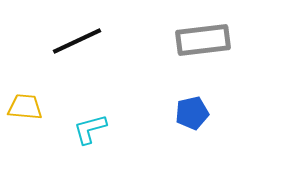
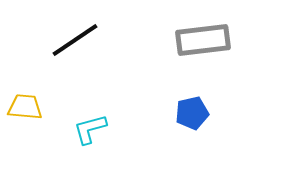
black line: moved 2 px left, 1 px up; rotated 9 degrees counterclockwise
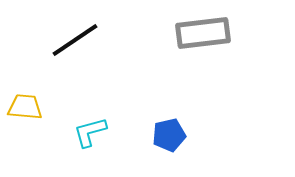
gray rectangle: moved 7 px up
blue pentagon: moved 23 px left, 22 px down
cyan L-shape: moved 3 px down
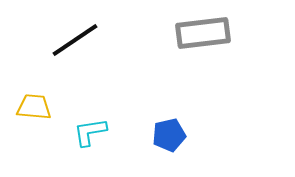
yellow trapezoid: moved 9 px right
cyan L-shape: rotated 6 degrees clockwise
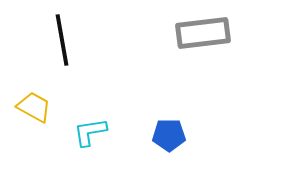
black line: moved 13 px left; rotated 66 degrees counterclockwise
yellow trapezoid: rotated 24 degrees clockwise
blue pentagon: rotated 12 degrees clockwise
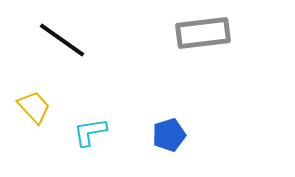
black line: rotated 45 degrees counterclockwise
yellow trapezoid: rotated 18 degrees clockwise
blue pentagon: rotated 16 degrees counterclockwise
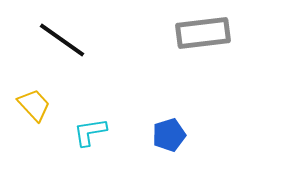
yellow trapezoid: moved 2 px up
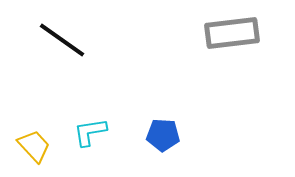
gray rectangle: moved 29 px right
yellow trapezoid: moved 41 px down
blue pentagon: moved 6 px left; rotated 20 degrees clockwise
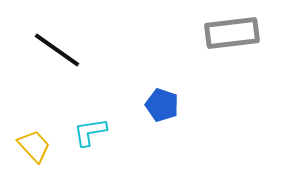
black line: moved 5 px left, 10 px down
blue pentagon: moved 1 px left, 30 px up; rotated 16 degrees clockwise
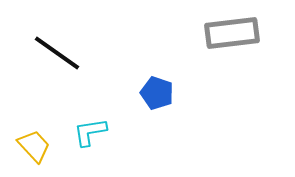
black line: moved 3 px down
blue pentagon: moved 5 px left, 12 px up
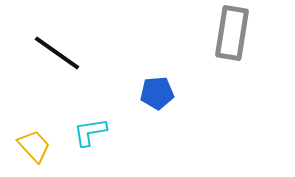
gray rectangle: rotated 74 degrees counterclockwise
blue pentagon: rotated 24 degrees counterclockwise
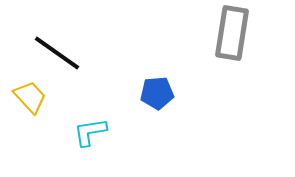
yellow trapezoid: moved 4 px left, 49 px up
